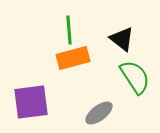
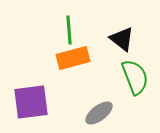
green semicircle: rotated 12 degrees clockwise
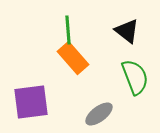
green line: moved 1 px left
black triangle: moved 5 px right, 8 px up
orange rectangle: rotated 64 degrees clockwise
gray ellipse: moved 1 px down
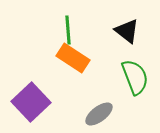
orange rectangle: rotated 16 degrees counterclockwise
purple square: rotated 36 degrees counterclockwise
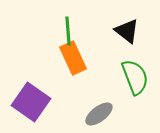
green line: moved 1 px down
orange rectangle: rotated 32 degrees clockwise
purple square: rotated 12 degrees counterclockwise
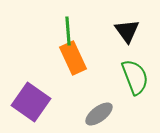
black triangle: rotated 16 degrees clockwise
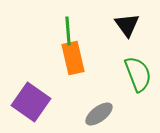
black triangle: moved 6 px up
orange rectangle: rotated 12 degrees clockwise
green semicircle: moved 3 px right, 3 px up
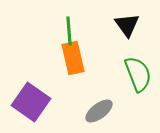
green line: moved 1 px right
gray ellipse: moved 3 px up
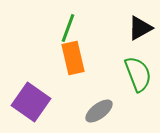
black triangle: moved 13 px right, 3 px down; rotated 36 degrees clockwise
green line: moved 1 px left, 3 px up; rotated 24 degrees clockwise
